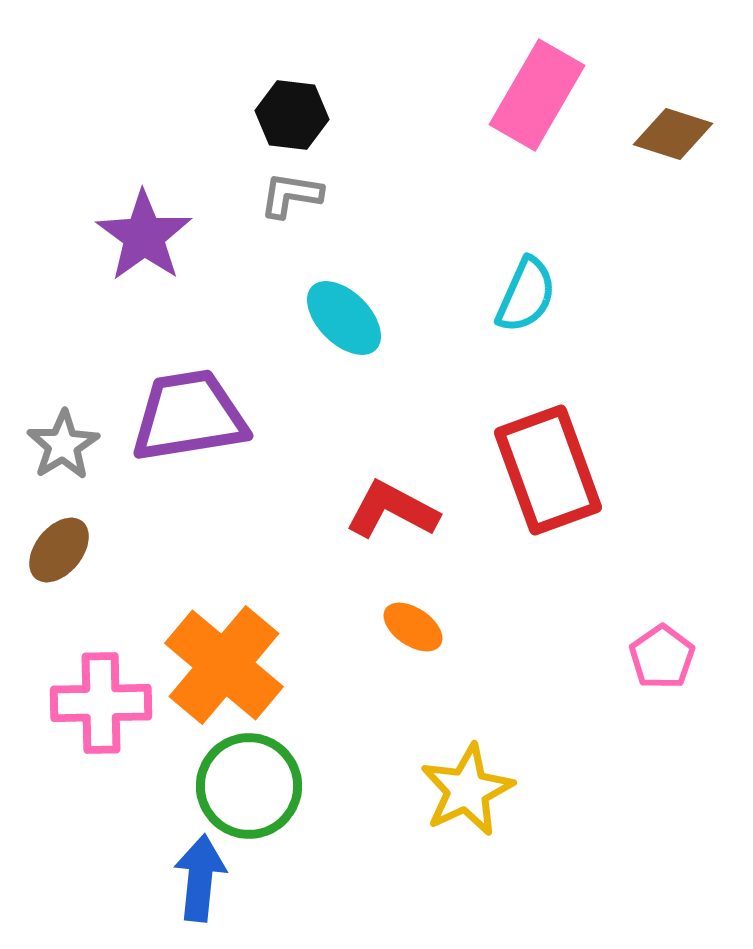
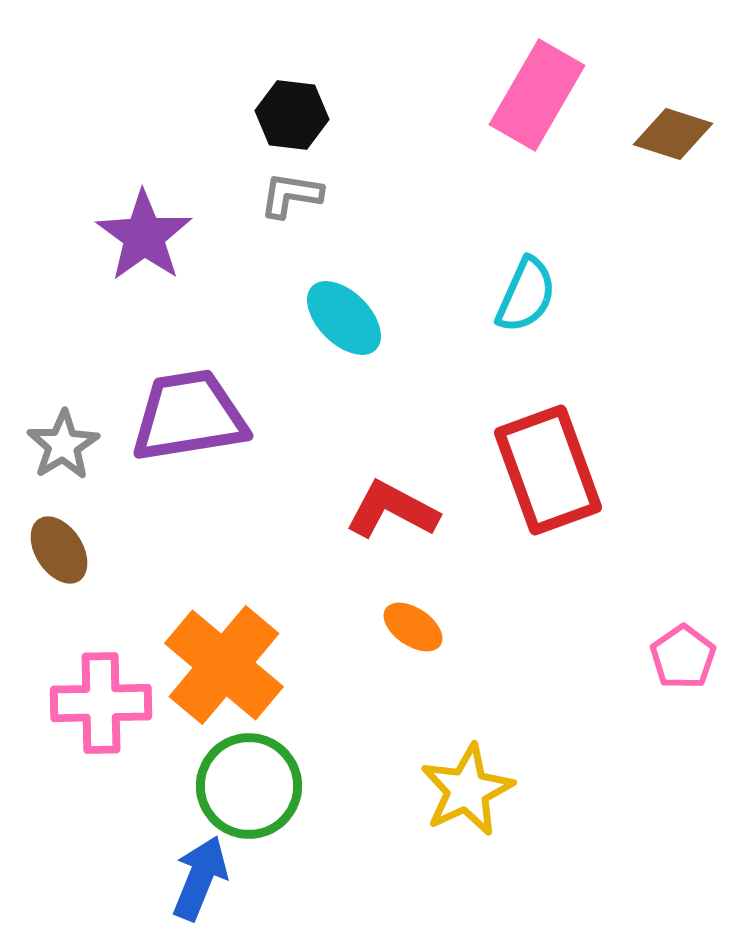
brown ellipse: rotated 72 degrees counterclockwise
pink pentagon: moved 21 px right
blue arrow: rotated 16 degrees clockwise
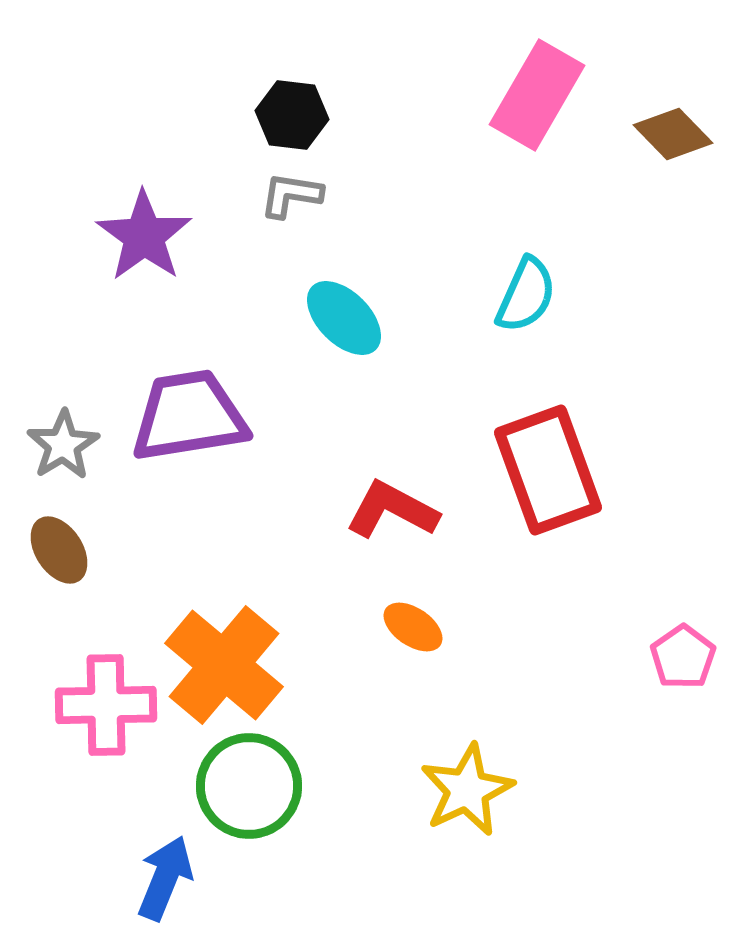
brown diamond: rotated 28 degrees clockwise
pink cross: moved 5 px right, 2 px down
blue arrow: moved 35 px left
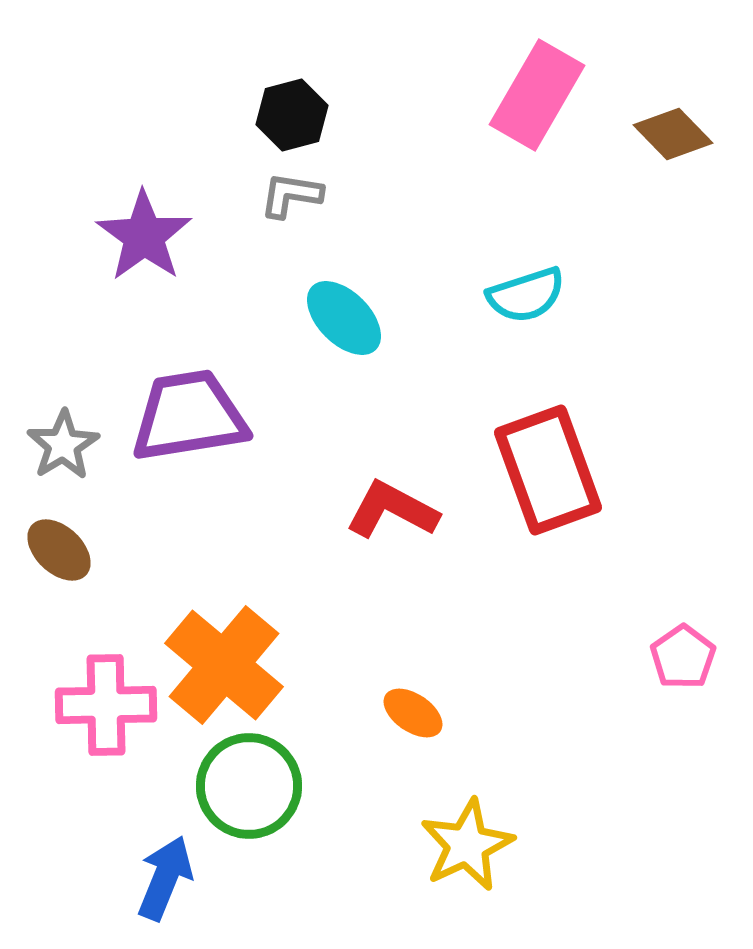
black hexagon: rotated 22 degrees counterclockwise
cyan semicircle: rotated 48 degrees clockwise
brown ellipse: rotated 14 degrees counterclockwise
orange ellipse: moved 86 px down
yellow star: moved 55 px down
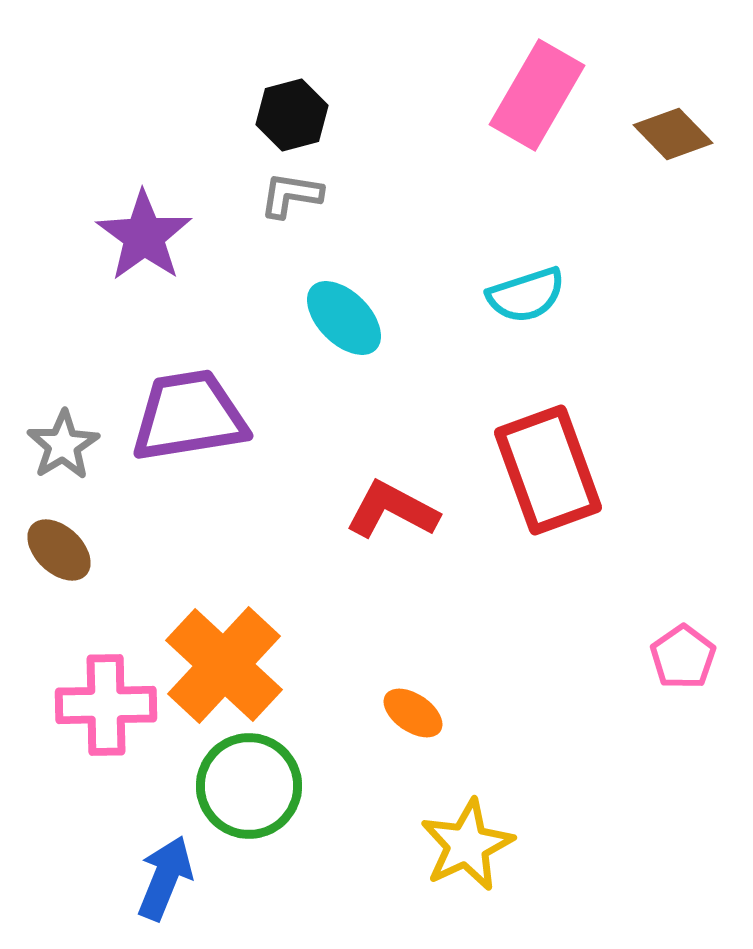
orange cross: rotated 3 degrees clockwise
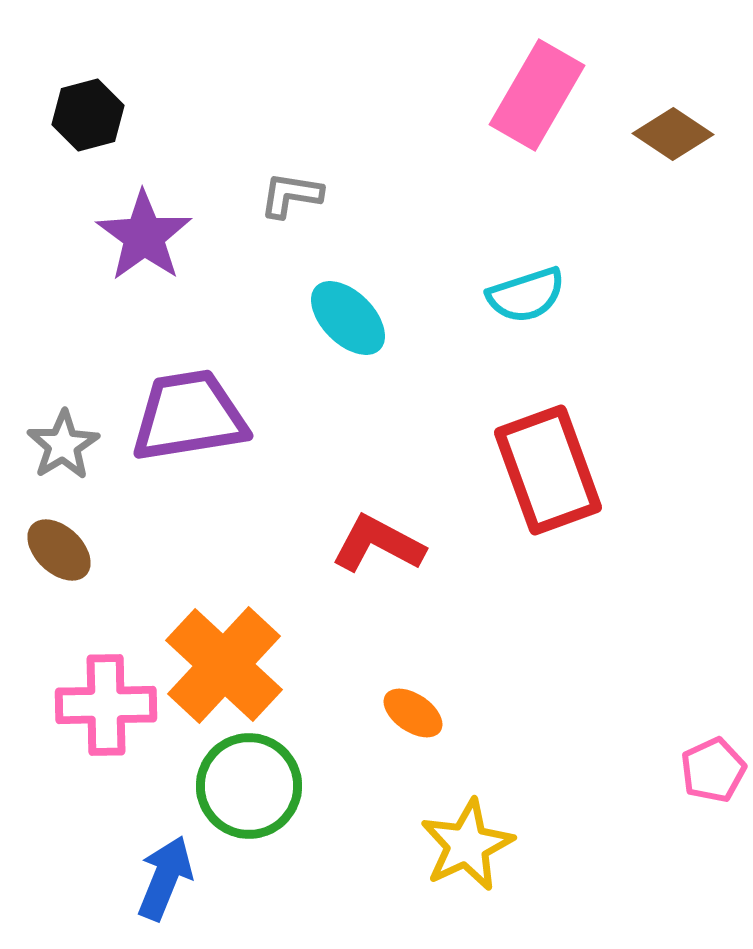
black hexagon: moved 204 px left
brown diamond: rotated 12 degrees counterclockwise
cyan ellipse: moved 4 px right
red L-shape: moved 14 px left, 34 px down
pink pentagon: moved 30 px right, 113 px down; rotated 10 degrees clockwise
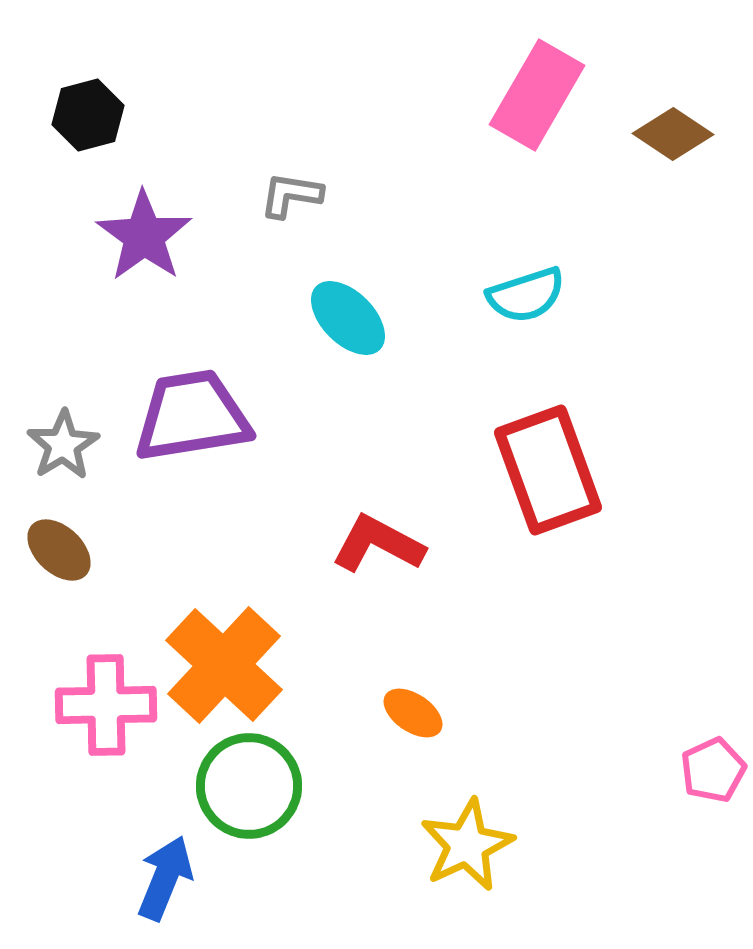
purple trapezoid: moved 3 px right
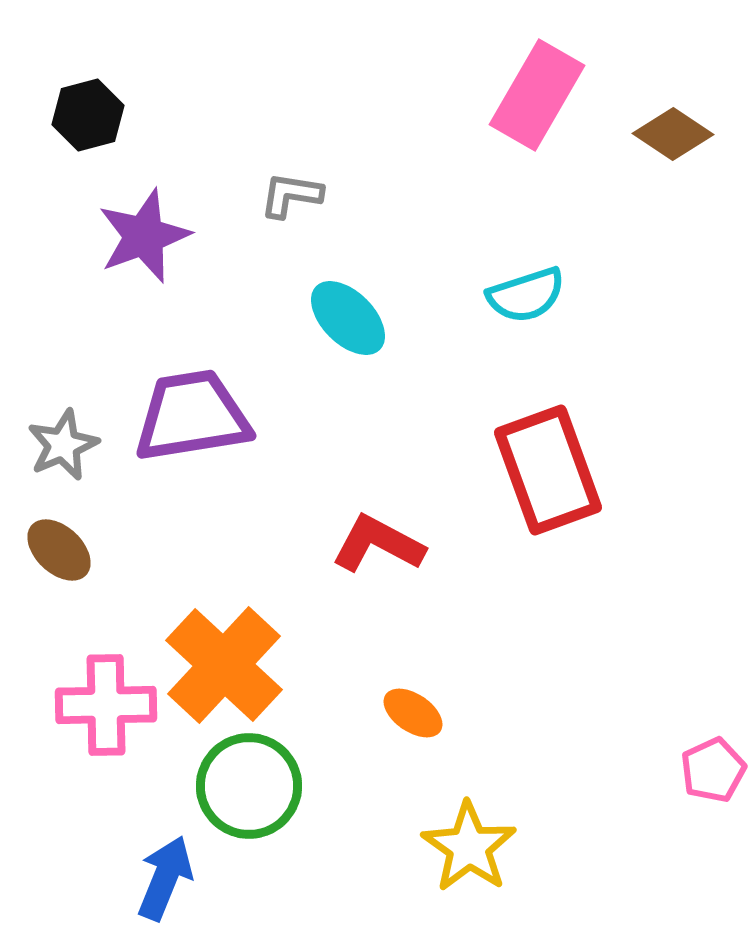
purple star: rotated 16 degrees clockwise
gray star: rotated 8 degrees clockwise
yellow star: moved 2 px right, 2 px down; rotated 12 degrees counterclockwise
